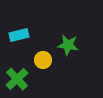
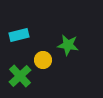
green cross: moved 3 px right, 3 px up
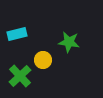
cyan rectangle: moved 2 px left, 1 px up
green star: moved 1 px right, 3 px up
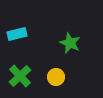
green star: moved 1 px right, 1 px down; rotated 15 degrees clockwise
yellow circle: moved 13 px right, 17 px down
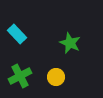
cyan rectangle: rotated 60 degrees clockwise
green cross: rotated 15 degrees clockwise
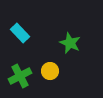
cyan rectangle: moved 3 px right, 1 px up
yellow circle: moved 6 px left, 6 px up
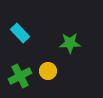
green star: rotated 25 degrees counterclockwise
yellow circle: moved 2 px left
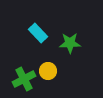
cyan rectangle: moved 18 px right
green cross: moved 4 px right, 3 px down
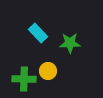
green cross: rotated 30 degrees clockwise
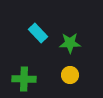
yellow circle: moved 22 px right, 4 px down
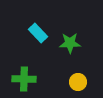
yellow circle: moved 8 px right, 7 px down
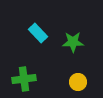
green star: moved 3 px right, 1 px up
green cross: rotated 10 degrees counterclockwise
